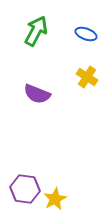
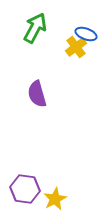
green arrow: moved 1 px left, 3 px up
yellow cross: moved 11 px left, 30 px up; rotated 20 degrees clockwise
purple semicircle: rotated 52 degrees clockwise
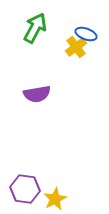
purple semicircle: rotated 84 degrees counterclockwise
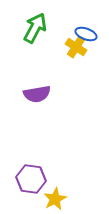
yellow cross: rotated 20 degrees counterclockwise
purple hexagon: moved 6 px right, 10 px up
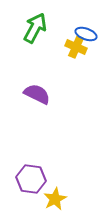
yellow cross: rotated 10 degrees counterclockwise
purple semicircle: rotated 144 degrees counterclockwise
